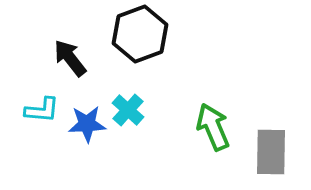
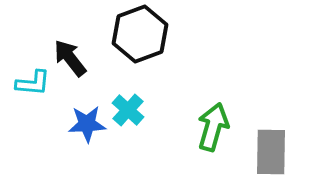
cyan L-shape: moved 9 px left, 27 px up
green arrow: rotated 39 degrees clockwise
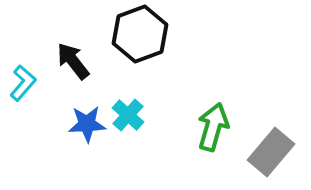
black arrow: moved 3 px right, 3 px down
cyan L-shape: moved 10 px left; rotated 54 degrees counterclockwise
cyan cross: moved 5 px down
gray rectangle: rotated 39 degrees clockwise
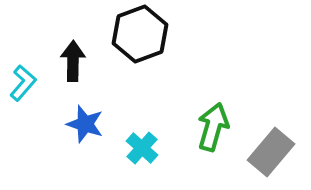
black arrow: rotated 39 degrees clockwise
cyan cross: moved 14 px right, 33 px down
blue star: moved 2 px left; rotated 21 degrees clockwise
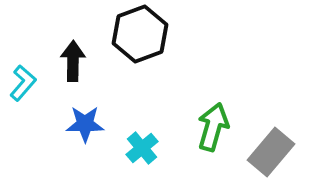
blue star: rotated 18 degrees counterclockwise
cyan cross: rotated 8 degrees clockwise
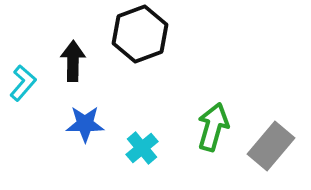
gray rectangle: moved 6 px up
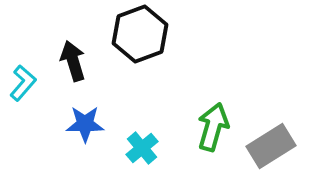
black arrow: rotated 18 degrees counterclockwise
gray rectangle: rotated 18 degrees clockwise
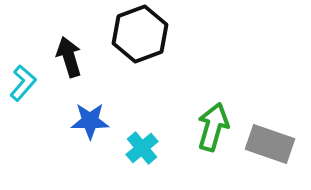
black arrow: moved 4 px left, 4 px up
blue star: moved 5 px right, 3 px up
gray rectangle: moved 1 px left, 2 px up; rotated 51 degrees clockwise
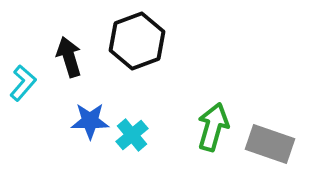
black hexagon: moved 3 px left, 7 px down
cyan cross: moved 10 px left, 13 px up
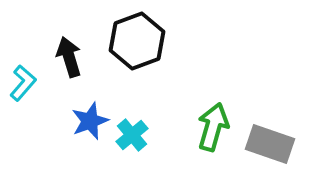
blue star: rotated 21 degrees counterclockwise
